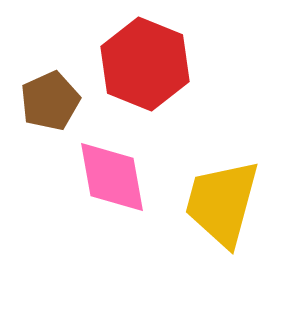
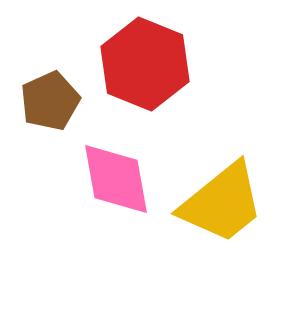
pink diamond: moved 4 px right, 2 px down
yellow trapezoid: rotated 144 degrees counterclockwise
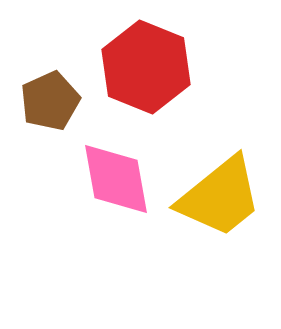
red hexagon: moved 1 px right, 3 px down
yellow trapezoid: moved 2 px left, 6 px up
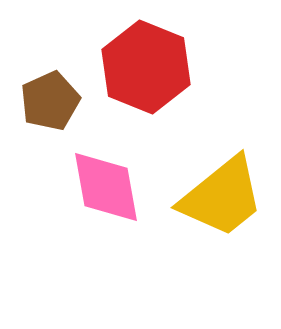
pink diamond: moved 10 px left, 8 px down
yellow trapezoid: moved 2 px right
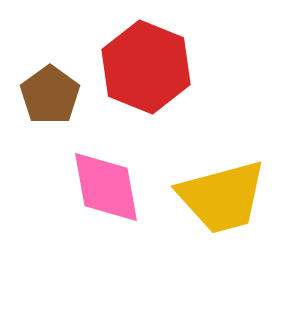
brown pentagon: moved 6 px up; rotated 12 degrees counterclockwise
yellow trapezoid: rotated 24 degrees clockwise
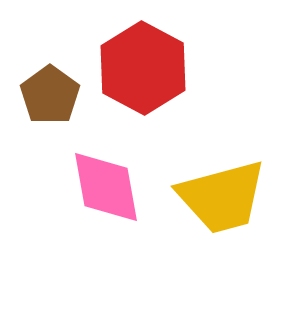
red hexagon: moved 3 px left, 1 px down; rotated 6 degrees clockwise
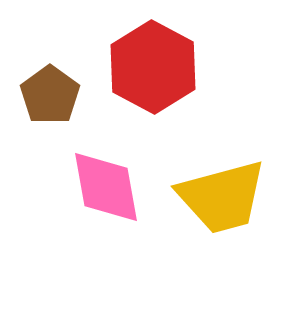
red hexagon: moved 10 px right, 1 px up
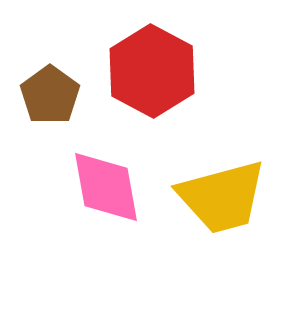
red hexagon: moved 1 px left, 4 px down
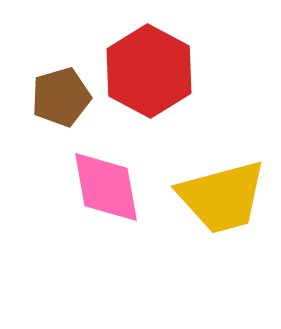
red hexagon: moved 3 px left
brown pentagon: moved 11 px right, 2 px down; rotated 20 degrees clockwise
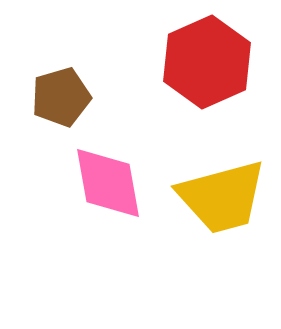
red hexagon: moved 58 px right, 9 px up; rotated 8 degrees clockwise
pink diamond: moved 2 px right, 4 px up
